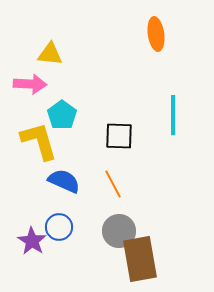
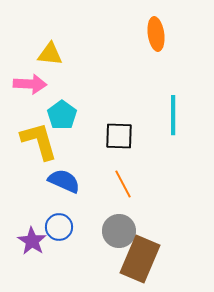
orange line: moved 10 px right
brown rectangle: rotated 33 degrees clockwise
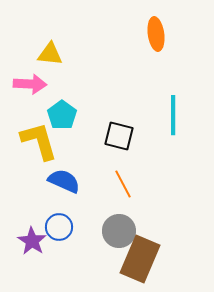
black square: rotated 12 degrees clockwise
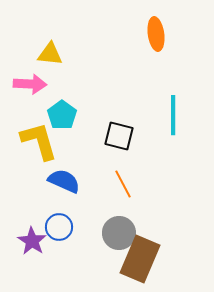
gray circle: moved 2 px down
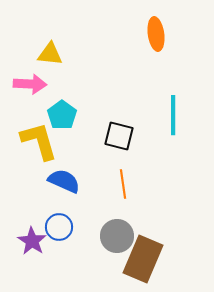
orange line: rotated 20 degrees clockwise
gray circle: moved 2 px left, 3 px down
brown rectangle: moved 3 px right
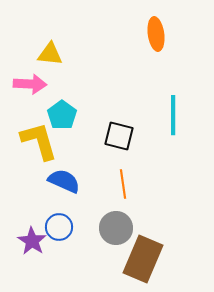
gray circle: moved 1 px left, 8 px up
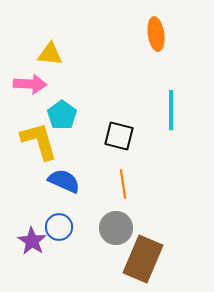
cyan line: moved 2 px left, 5 px up
